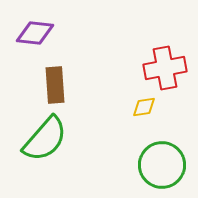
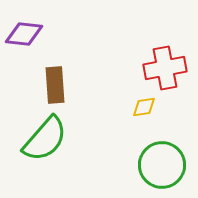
purple diamond: moved 11 px left, 1 px down
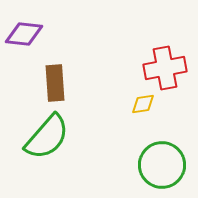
brown rectangle: moved 2 px up
yellow diamond: moved 1 px left, 3 px up
green semicircle: moved 2 px right, 2 px up
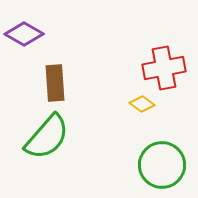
purple diamond: rotated 24 degrees clockwise
red cross: moved 1 px left
yellow diamond: moved 1 px left; rotated 45 degrees clockwise
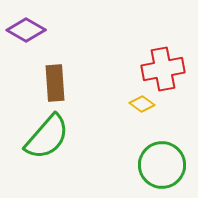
purple diamond: moved 2 px right, 4 px up
red cross: moved 1 px left, 1 px down
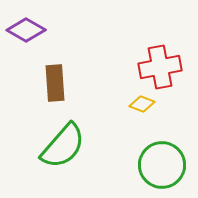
red cross: moved 3 px left, 2 px up
yellow diamond: rotated 15 degrees counterclockwise
green semicircle: moved 16 px right, 9 px down
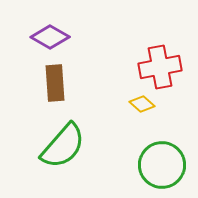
purple diamond: moved 24 px right, 7 px down
yellow diamond: rotated 20 degrees clockwise
